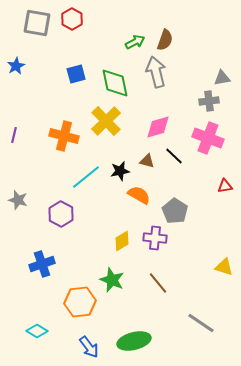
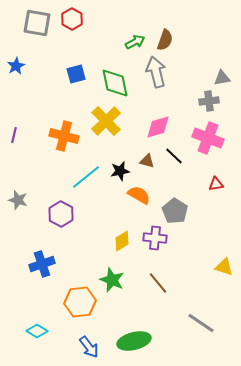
red triangle: moved 9 px left, 2 px up
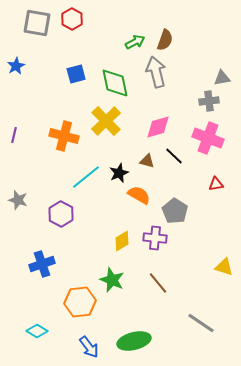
black star: moved 1 px left, 2 px down; rotated 12 degrees counterclockwise
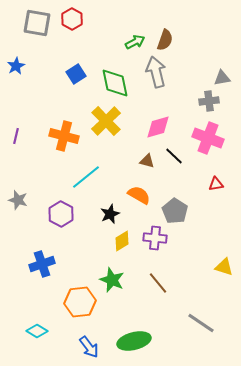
blue square: rotated 18 degrees counterclockwise
purple line: moved 2 px right, 1 px down
black star: moved 9 px left, 41 px down
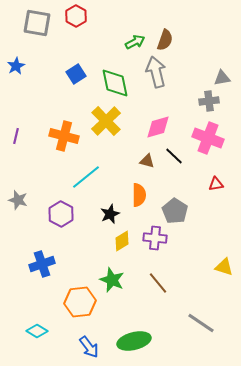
red hexagon: moved 4 px right, 3 px up
orange semicircle: rotated 60 degrees clockwise
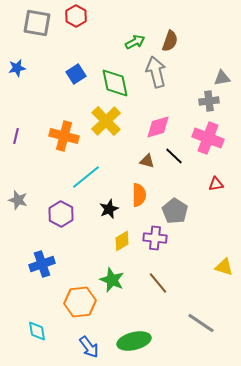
brown semicircle: moved 5 px right, 1 px down
blue star: moved 1 px right, 2 px down; rotated 18 degrees clockwise
black star: moved 1 px left, 5 px up
cyan diamond: rotated 50 degrees clockwise
